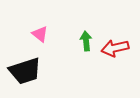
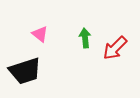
green arrow: moved 1 px left, 3 px up
red arrow: rotated 32 degrees counterclockwise
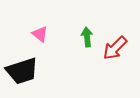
green arrow: moved 2 px right, 1 px up
black trapezoid: moved 3 px left
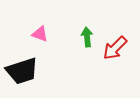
pink triangle: rotated 18 degrees counterclockwise
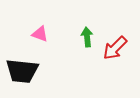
black trapezoid: rotated 24 degrees clockwise
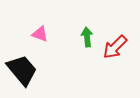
red arrow: moved 1 px up
black trapezoid: moved 1 px up; rotated 136 degrees counterclockwise
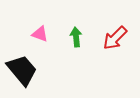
green arrow: moved 11 px left
red arrow: moved 9 px up
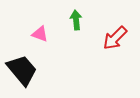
green arrow: moved 17 px up
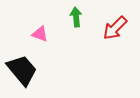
green arrow: moved 3 px up
red arrow: moved 10 px up
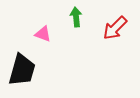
pink triangle: moved 3 px right
black trapezoid: rotated 56 degrees clockwise
